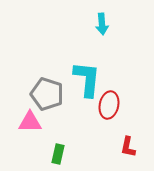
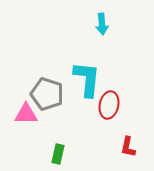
pink triangle: moved 4 px left, 8 px up
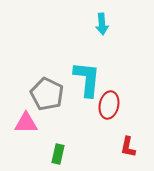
gray pentagon: rotated 8 degrees clockwise
pink triangle: moved 9 px down
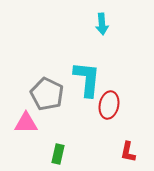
red L-shape: moved 5 px down
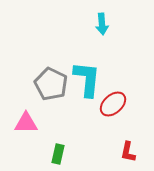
gray pentagon: moved 4 px right, 10 px up
red ellipse: moved 4 px right, 1 px up; rotated 36 degrees clockwise
